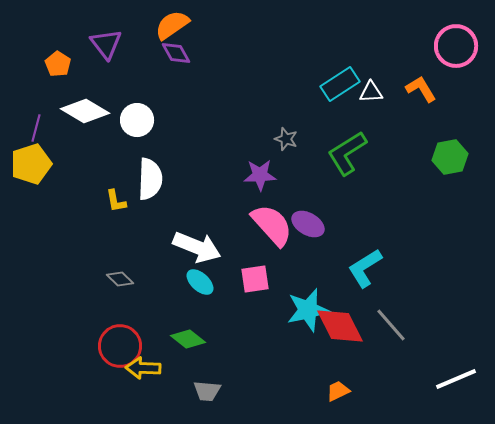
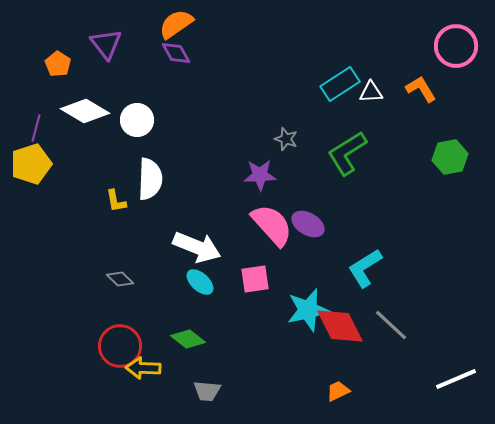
orange semicircle: moved 4 px right, 1 px up
gray line: rotated 6 degrees counterclockwise
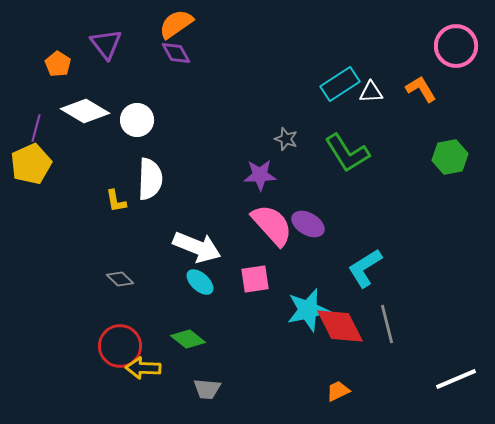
green L-shape: rotated 90 degrees counterclockwise
yellow pentagon: rotated 6 degrees counterclockwise
gray line: moved 4 px left, 1 px up; rotated 33 degrees clockwise
gray trapezoid: moved 2 px up
